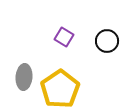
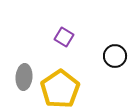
black circle: moved 8 px right, 15 px down
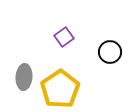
purple square: rotated 24 degrees clockwise
black circle: moved 5 px left, 4 px up
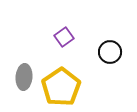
yellow pentagon: moved 1 px right, 2 px up
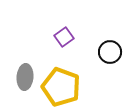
gray ellipse: moved 1 px right
yellow pentagon: rotated 18 degrees counterclockwise
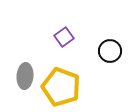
black circle: moved 1 px up
gray ellipse: moved 1 px up
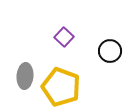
purple square: rotated 12 degrees counterclockwise
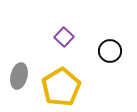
gray ellipse: moved 6 px left; rotated 10 degrees clockwise
yellow pentagon: rotated 21 degrees clockwise
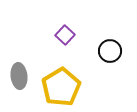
purple square: moved 1 px right, 2 px up
gray ellipse: rotated 20 degrees counterclockwise
